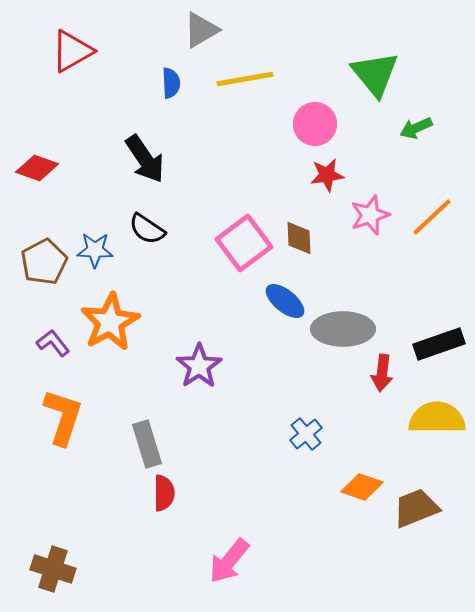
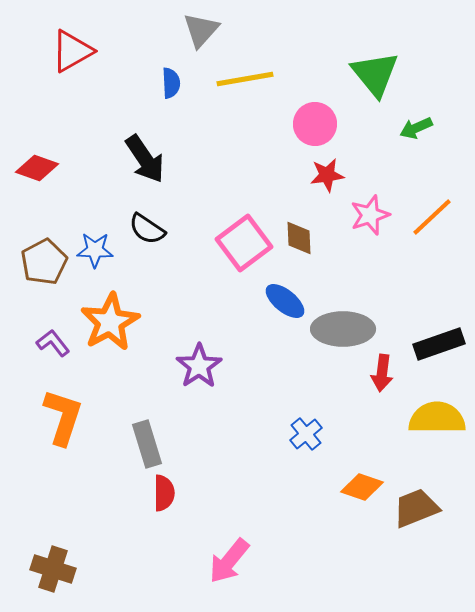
gray triangle: rotated 18 degrees counterclockwise
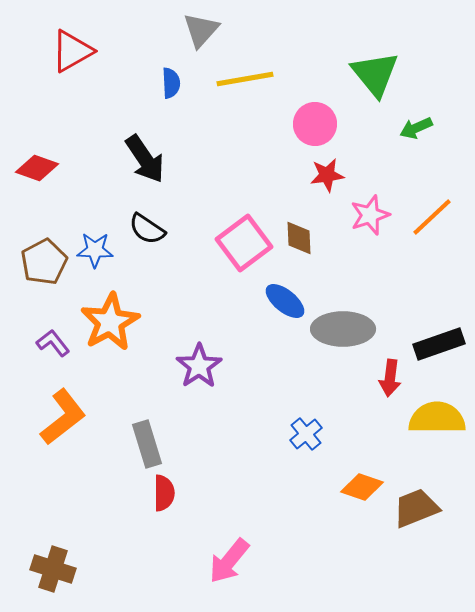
red arrow: moved 8 px right, 5 px down
orange L-shape: rotated 34 degrees clockwise
